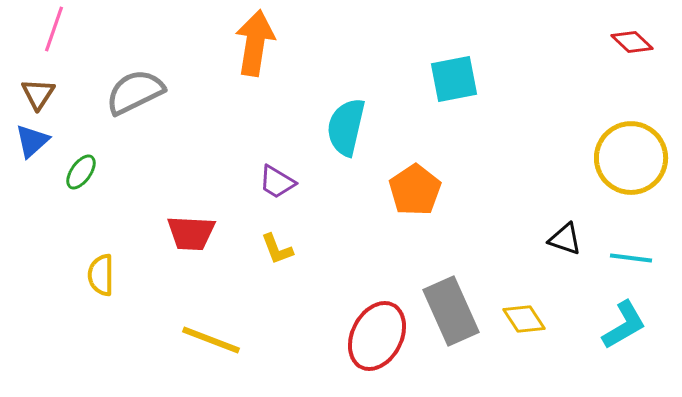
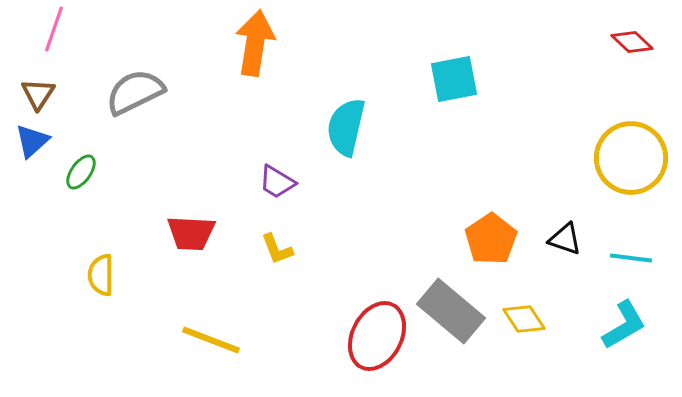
orange pentagon: moved 76 px right, 49 px down
gray rectangle: rotated 26 degrees counterclockwise
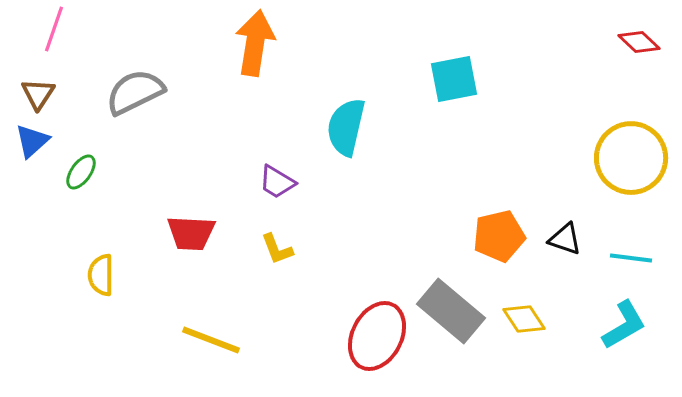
red diamond: moved 7 px right
orange pentagon: moved 8 px right, 3 px up; rotated 21 degrees clockwise
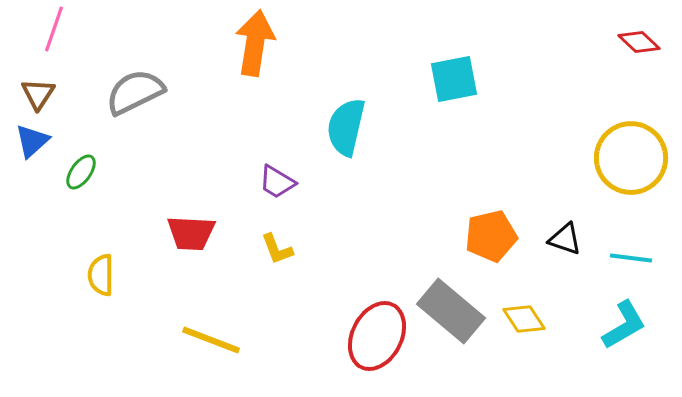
orange pentagon: moved 8 px left
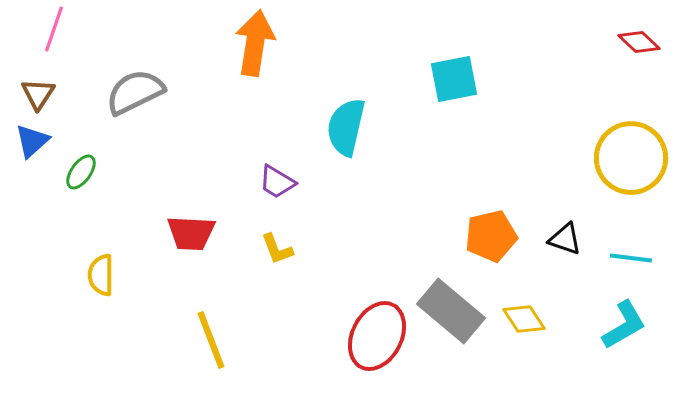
yellow line: rotated 48 degrees clockwise
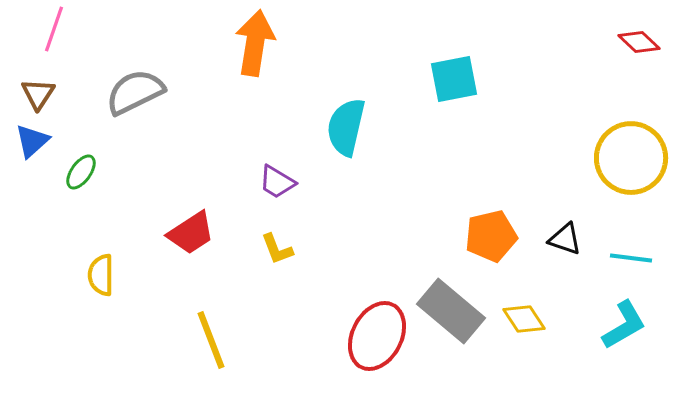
red trapezoid: rotated 36 degrees counterclockwise
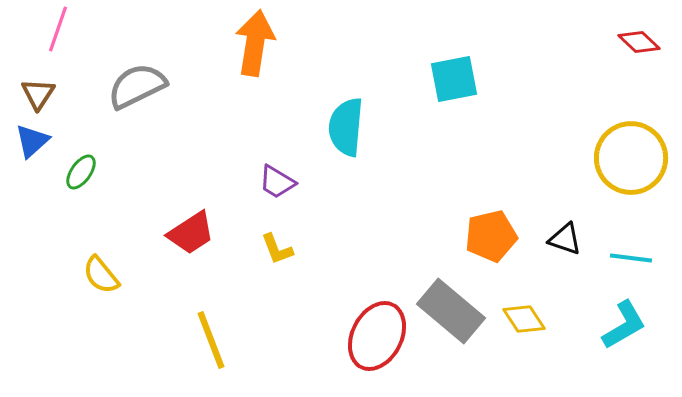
pink line: moved 4 px right
gray semicircle: moved 2 px right, 6 px up
cyan semicircle: rotated 8 degrees counterclockwise
yellow semicircle: rotated 39 degrees counterclockwise
